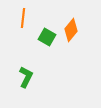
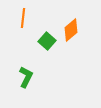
orange diamond: rotated 10 degrees clockwise
green square: moved 4 px down; rotated 12 degrees clockwise
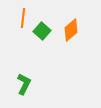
green square: moved 5 px left, 10 px up
green L-shape: moved 2 px left, 7 px down
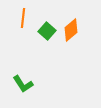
green square: moved 5 px right
green L-shape: moved 1 px left; rotated 120 degrees clockwise
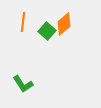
orange line: moved 4 px down
orange diamond: moved 7 px left, 6 px up
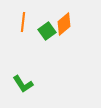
green square: rotated 12 degrees clockwise
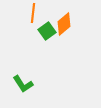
orange line: moved 10 px right, 9 px up
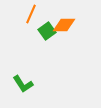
orange line: moved 2 px left, 1 px down; rotated 18 degrees clockwise
orange diamond: moved 1 px down; rotated 40 degrees clockwise
